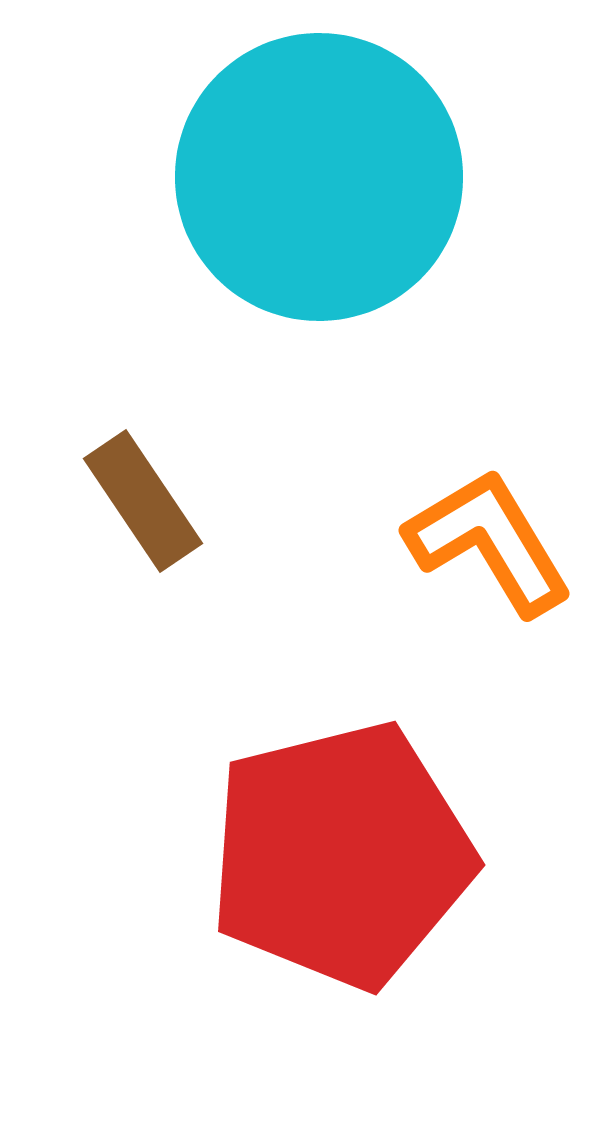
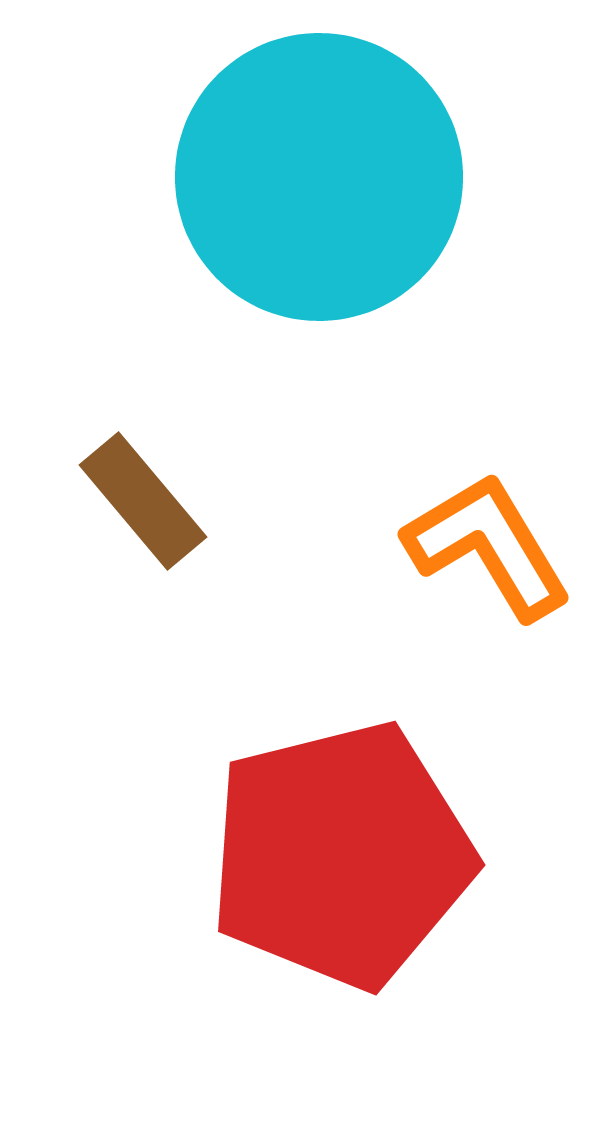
brown rectangle: rotated 6 degrees counterclockwise
orange L-shape: moved 1 px left, 4 px down
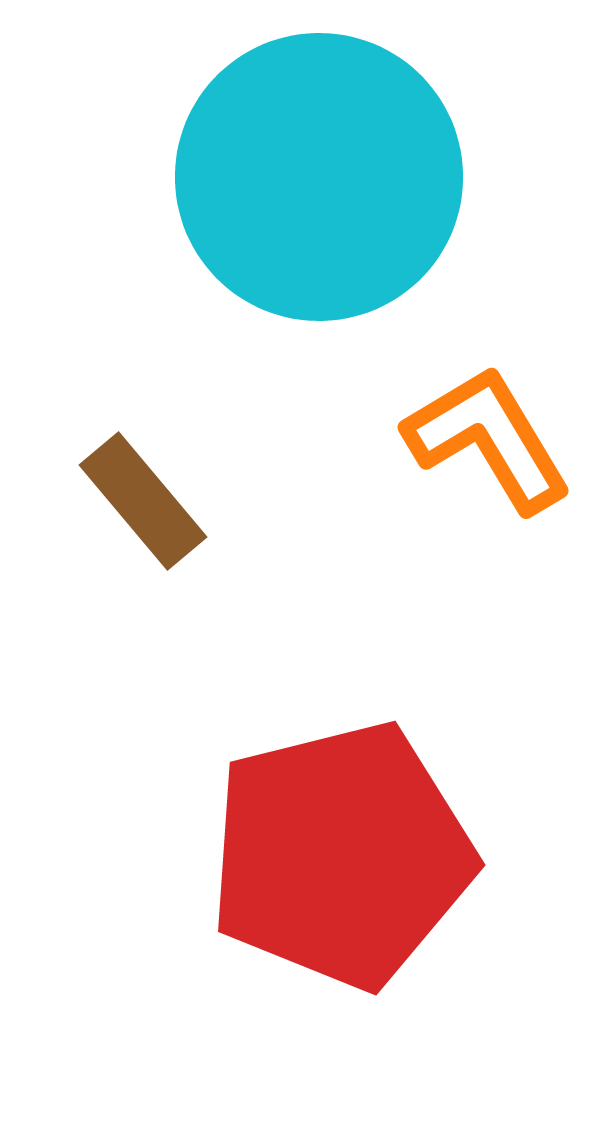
orange L-shape: moved 107 px up
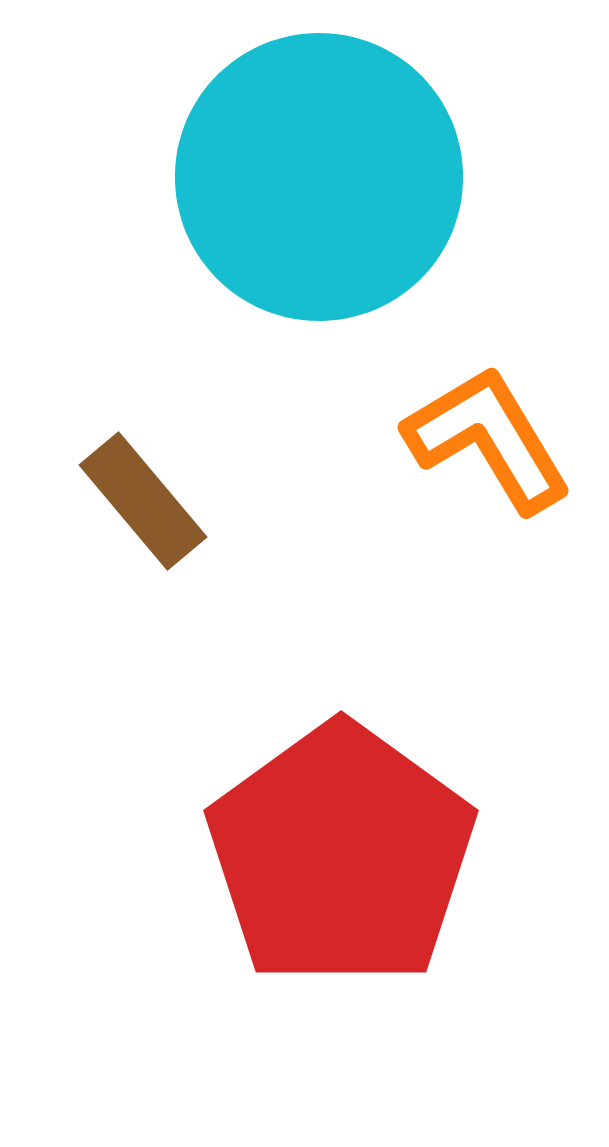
red pentagon: rotated 22 degrees counterclockwise
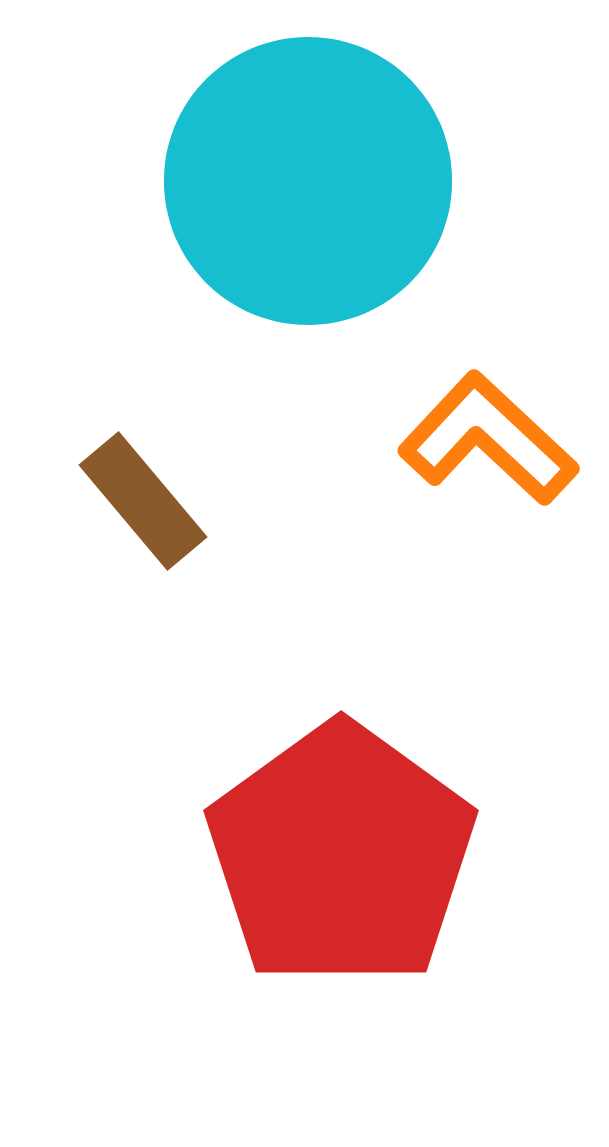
cyan circle: moved 11 px left, 4 px down
orange L-shape: rotated 16 degrees counterclockwise
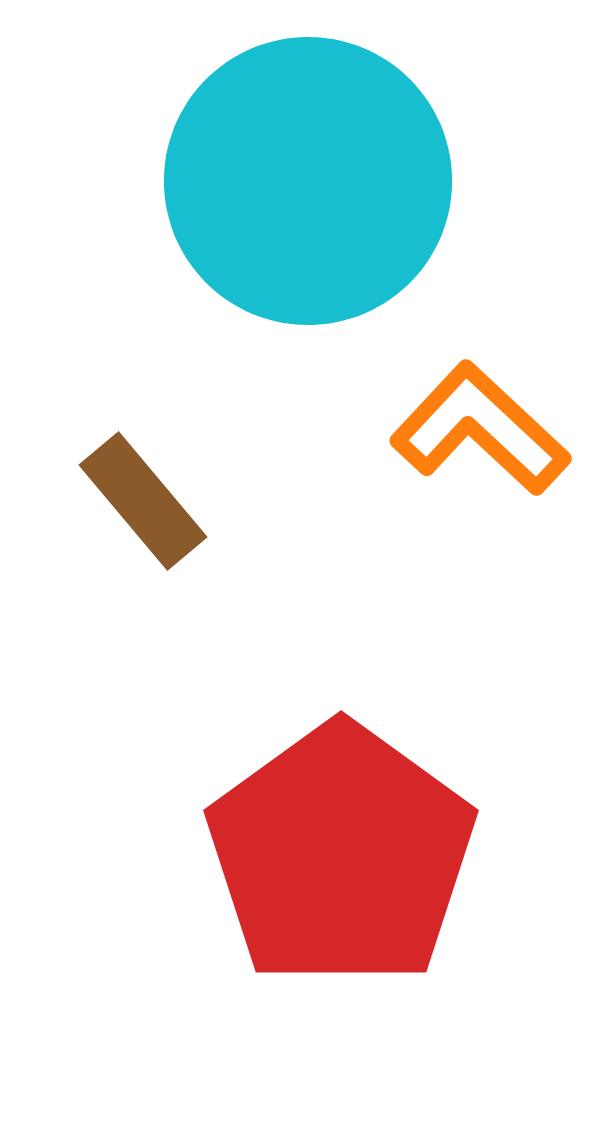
orange L-shape: moved 8 px left, 10 px up
